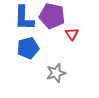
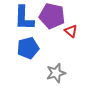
red triangle: moved 1 px left, 3 px up; rotated 16 degrees counterclockwise
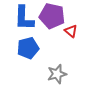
gray star: moved 1 px right, 1 px down
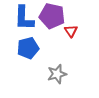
red triangle: rotated 16 degrees clockwise
